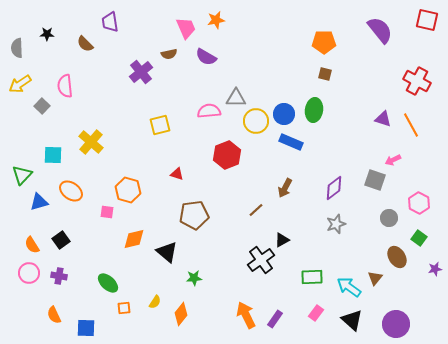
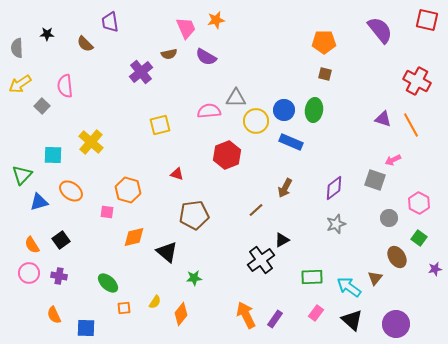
blue circle at (284, 114): moved 4 px up
orange diamond at (134, 239): moved 2 px up
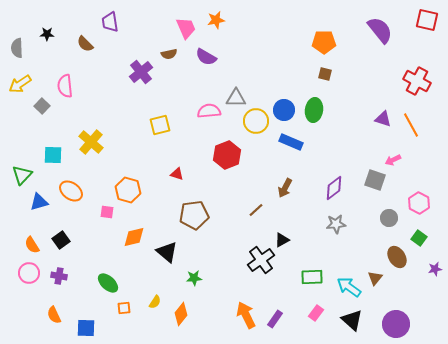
gray star at (336, 224): rotated 12 degrees clockwise
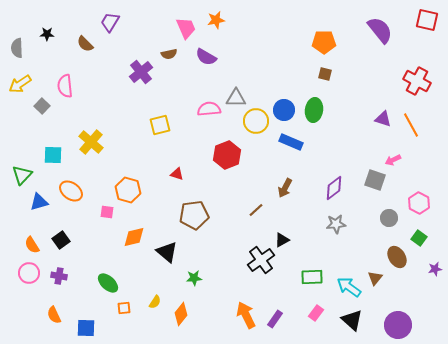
purple trapezoid at (110, 22): rotated 40 degrees clockwise
pink semicircle at (209, 111): moved 2 px up
purple circle at (396, 324): moved 2 px right, 1 px down
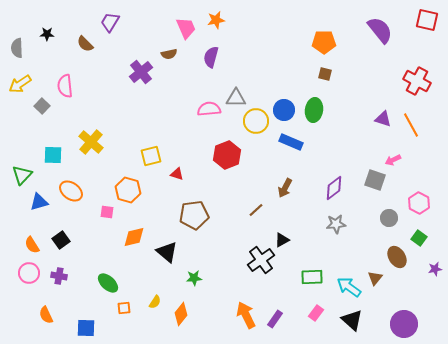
purple semicircle at (206, 57): moved 5 px right; rotated 75 degrees clockwise
yellow square at (160, 125): moved 9 px left, 31 px down
orange semicircle at (54, 315): moved 8 px left
purple circle at (398, 325): moved 6 px right, 1 px up
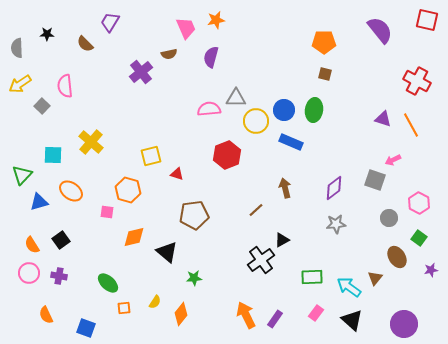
brown arrow at (285, 188): rotated 138 degrees clockwise
purple star at (435, 269): moved 4 px left, 1 px down
blue square at (86, 328): rotated 18 degrees clockwise
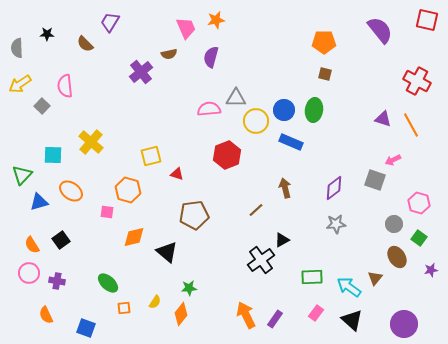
pink hexagon at (419, 203): rotated 10 degrees counterclockwise
gray circle at (389, 218): moved 5 px right, 6 px down
purple cross at (59, 276): moved 2 px left, 5 px down
green star at (194, 278): moved 5 px left, 10 px down
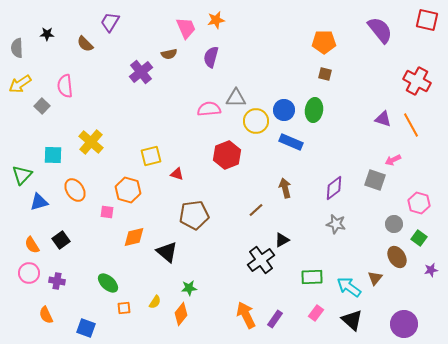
orange ellipse at (71, 191): moved 4 px right, 1 px up; rotated 20 degrees clockwise
gray star at (336, 224): rotated 18 degrees clockwise
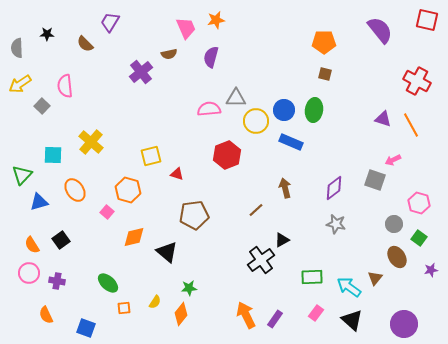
pink square at (107, 212): rotated 32 degrees clockwise
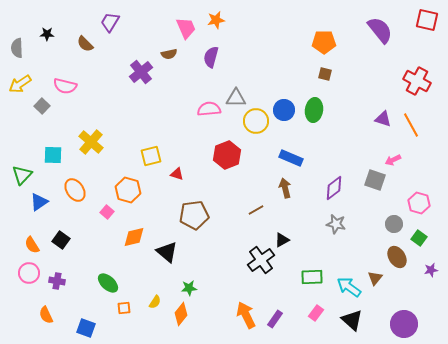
pink semicircle at (65, 86): rotated 70 degrees counterclockwise
blue rectangle at (291, 142): moved 16 px down
blue triangle at (39, 202): rotated 18 degrees counterclockwise
brown line at (256, 210): rotated 14 degrees clockwise
black square at (61, 240): rotated 18 degrees counterclockwise
